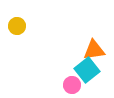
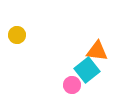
yellow circle: moved 9 px down
orange triangle: moved 3 px right, 1 px down; rotated 15 degrees clockwise
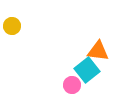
yellow circle: moved 5 px left, 9 px up
orange triangle: moved 1 px right
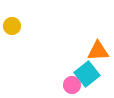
orange triangle: rotated 10 degrees counterclockwise
cyan square: moved 4 px down
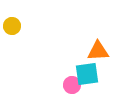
cyan square: rotated 30 degrees clockwise
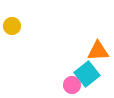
cyan square: rotated 30 degrees counterclockwise
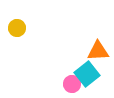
yellow circle: moved 5 px right, 2 px down
pink circle: moved 1 px up
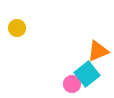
orange triangle: rotated 20 degrees counterclockwise
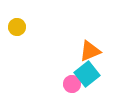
yellow circle: moved 1 px up
orange triangle: moved 8 px left
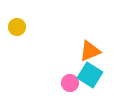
cyan square: moved 3 px right, 1 px down; rotated 20 degrees counterclockwise
pink circle: moved 2 px left, 1 px up
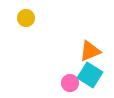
yellow circle: moved 9 px right, 9 px up
